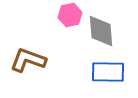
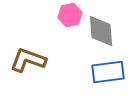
blue rectangle: rotated 8 degrees counterclockwise
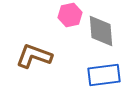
brown L-shape: moved 6 px right, 4 px up
blue rectangle: moved 4 px left, 3 px down
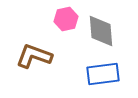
pink hexagon: moved 4 px left, 4 px down
blue rectangle: moved 1 px left, 1 px up
